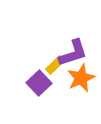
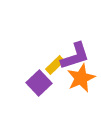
purple L-shape: moved 2 px right, 3 px down
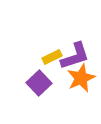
yellow rectangle: moved 3 px left, 8 px up; rotated 18 degrees clockwise
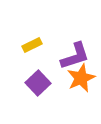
yellow rectangle: moved 20 px left, 12 px up
purple square: moved 1 px left
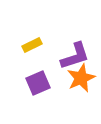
purple square: rotated 20 degrees clockwise
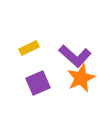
yellow rectangle: moved 3 px left, 3 px down
purple L-shape: rotated 60 degrees clockwise
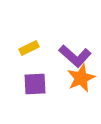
purple square: moved 3 px left, 1 px down; rotated 20 degrees clockwise
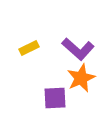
purple L-shape: moved 3 px right, 7 px up
purple square: moved 20 px right, 14 px down
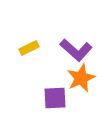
purple L-shape: moved 2 px left, 1 px down
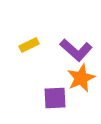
yellow rectangle: moved 3 px up
